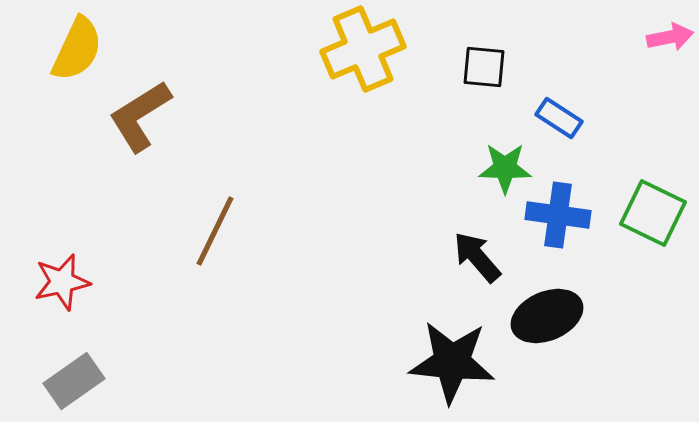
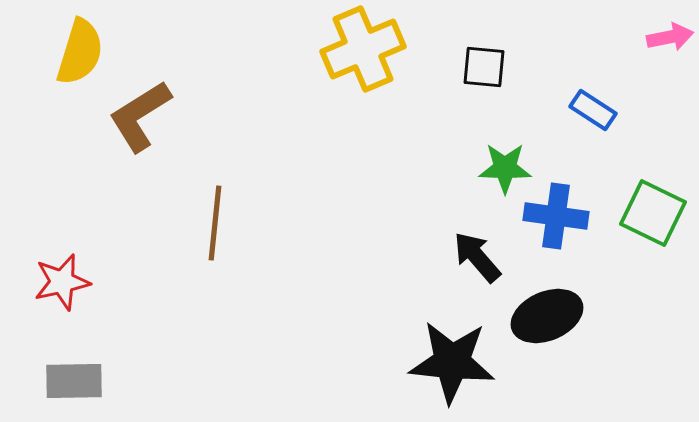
yellow semicircle: moved 3 px right, 3 px down; rotated 8 degrees counterclockwise
blue rectangle: moved 34 px right, 8 px up
blue cross: moved 2 px left, 1 px down
brown line: moved 8 px up; rotated 20 degrees counterclockwise
gray rectangle: rotated 34 degrees clockwise
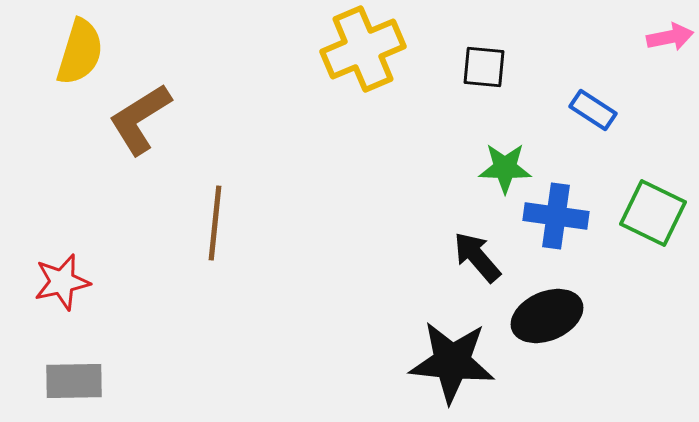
brown L-shape: moved 3 px down
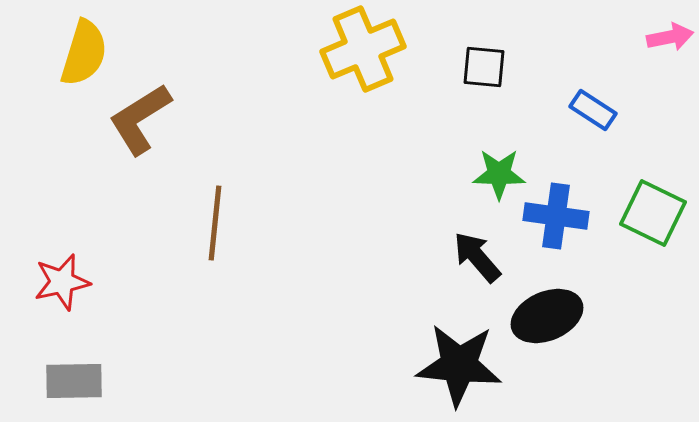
yellow semicircle: moved 4 px right, 1 px down
green star: moved 6 px left, 6 px down
black star: moved 7 px right, 3 px down
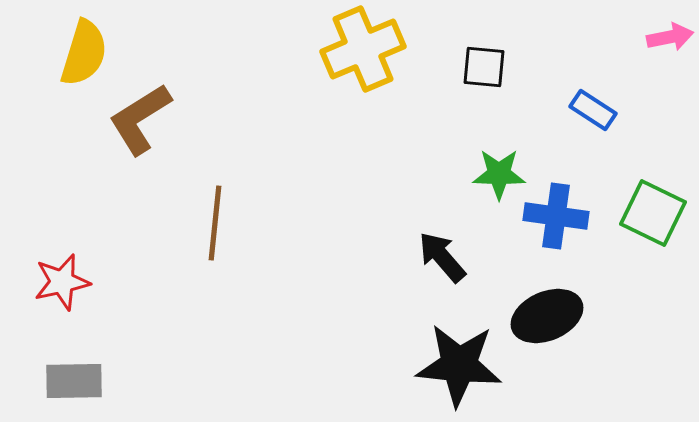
black arrow: moved 35 px left
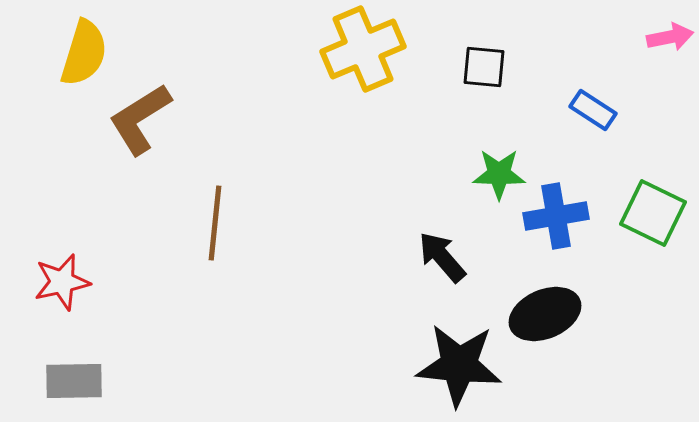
blue cross: rotated 18 degrees counterclockwise
black ellipse: moved 2 px left, 2 px up
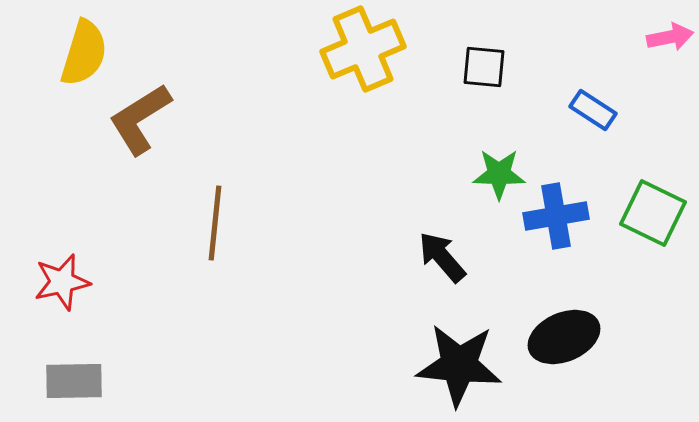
black ellipse: moved 19 px right, 23 px down
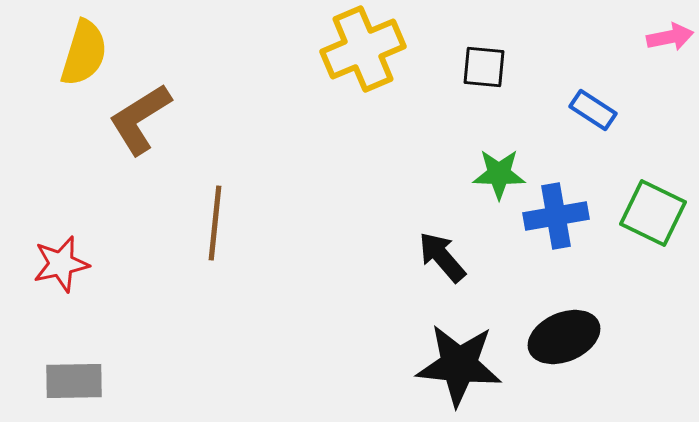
red star: moved 1 px left, 18 px up
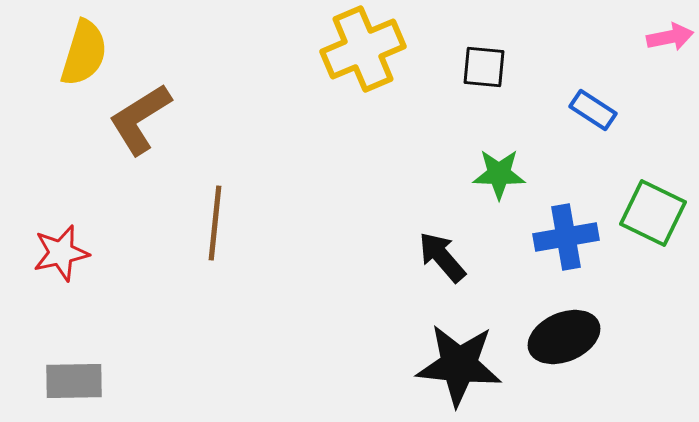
blue cross: moved 10 px right, 21 px down
red star: moved 11 px up
